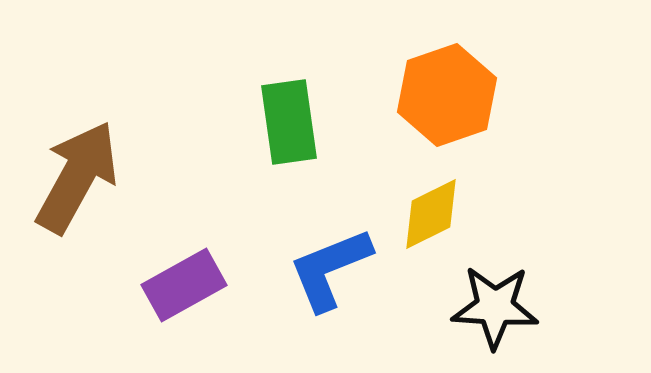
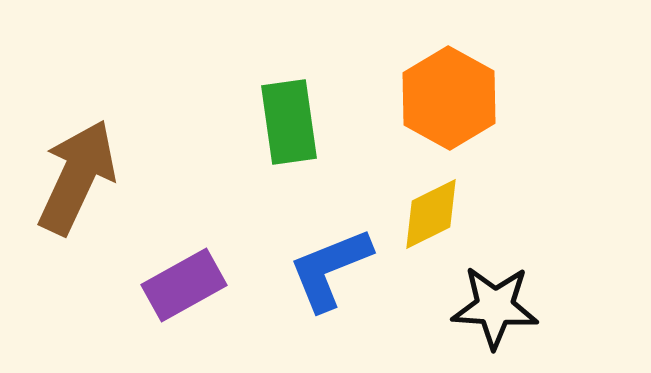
orange hexagon: moved 2 px right, 3 px down; rotated 12 degrees counterclockwise
brown arrow: rotated 4 degrees counterclockwise
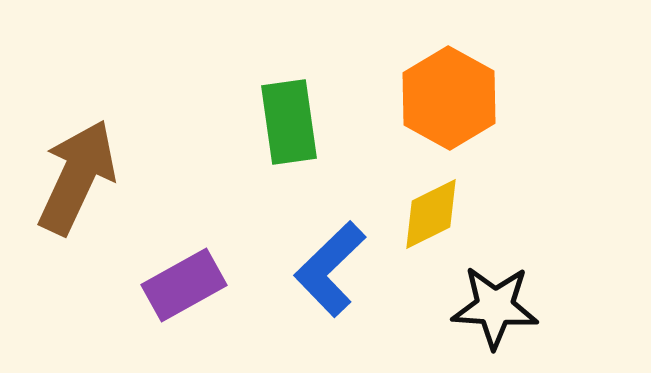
blue L-shape: rotated 22 degrees counterclockwise
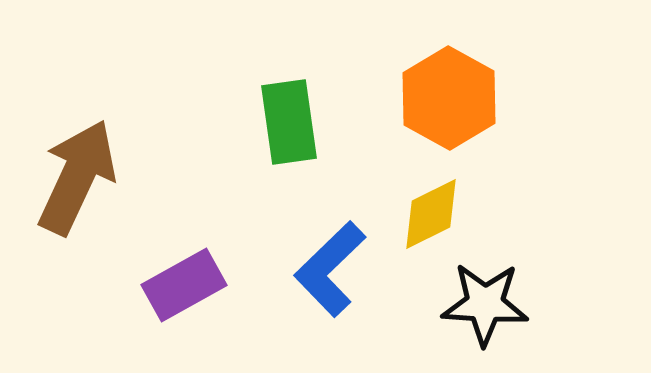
black star: moved 10 px left, 3 px up
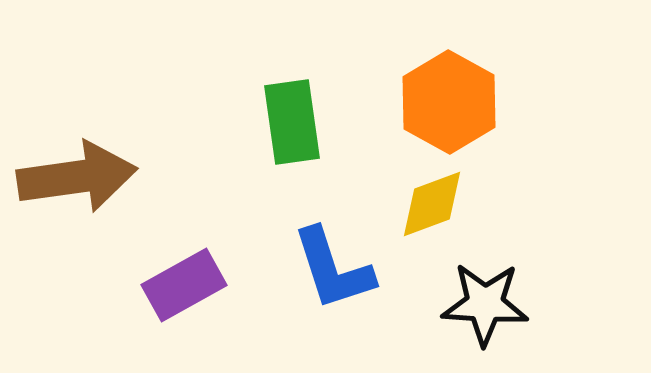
orange hexagon: moved 4 px down
green rectangle: moved 3 px right
brown arrow: rotated 57 degrees clockwise
yellow diamond: moved 1 px right, 10 px up; rotated 6 degrees clockwise
blue L-shape: moved 3 px right; rotated 64 degrees counterclockwise
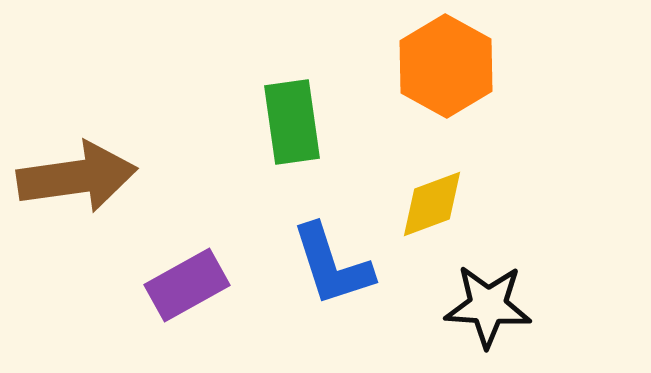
orange hexagon: moved 3 px left, 36 px up
blue L-shape: moved 1 px left, 4 px up
purple rectangle: moved 3 px right
black star: moved 3 px right, 2 px down
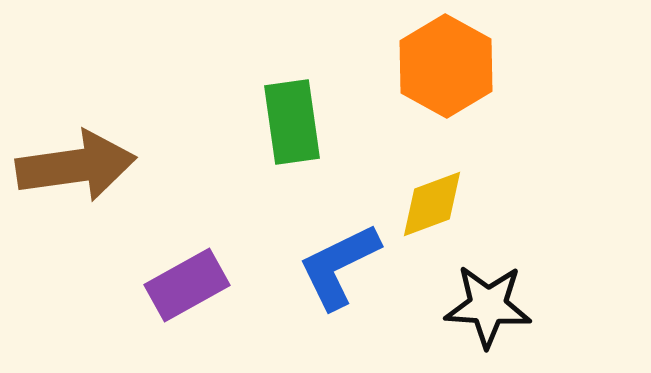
brown arrow: moved 1 px left, 11 px up
blue L-shape: moved 7 px right, 1 px down; rotated 82 degrees clockwise
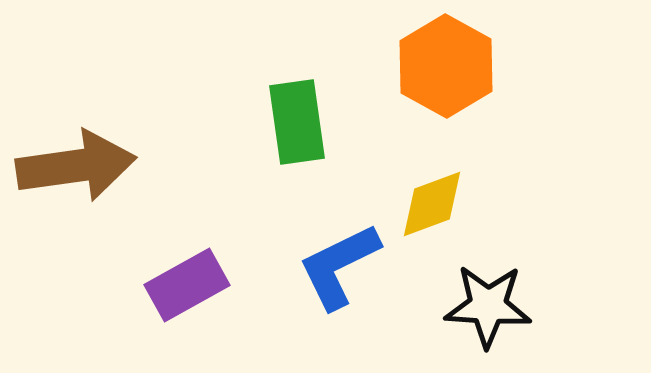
green rectangle: moved 5 px right
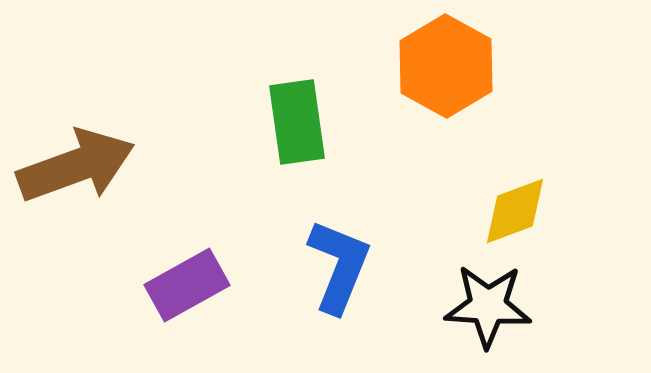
brown arrow: rotated 12 degrees counterclockwise
yellow diamond: moved 83 px right, 7 px down
blue L-shape: rotated 138 degrees clockwise
